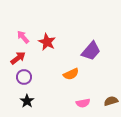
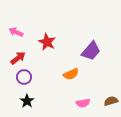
pink arrow: moved 7 px left, 5 px up; rotated 24 degrees counterclockwise
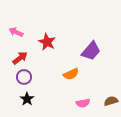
red arrow: moved 2 px right
black star: moved 2 px up
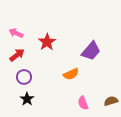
pink arrow: moved 1 px down
red star: rotated 12 degrees clockwise
red arrow: moved 3 px left, 3 px up
pink semicircle: rotated 80 degrees clockwise
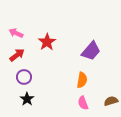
orange semicircle: moved 11 px right, 6 px down; rotated 56 degrees counterclockwise
